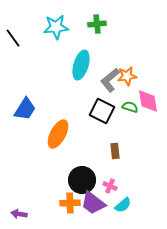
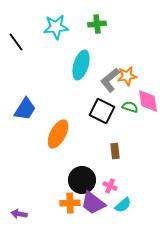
black line: moved 3 px right, 4 px down
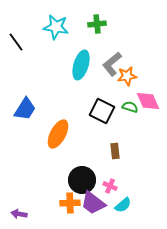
cyan star: rotated 15 degrees clockwise
gray L-shape: moved 2 px right, 16 px up
pink diamond: rotated 15 degrees counterclockwise
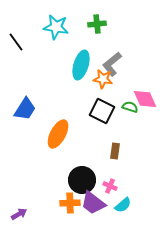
orange star: moved 24 px left, 3 px down; rotated 18 degrees clockwise
pink diamond: moved 3 px left, 2 px up
brown rectangle: rotated 14 degrees clockwise
purple arrow: rotated 140 degrees clockwise
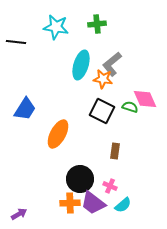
black line: rotated 48 degrees counterclockwise
black circle: moved 2 px left, 1 px up
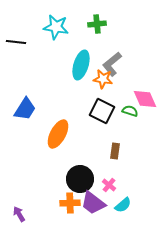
green semicircle: moved 4 px down
pink cross: moved 1 px left, 1 px up; rotated 16 degrees clockwise
purple arrow: rotated 91 degrees counterclockwise
